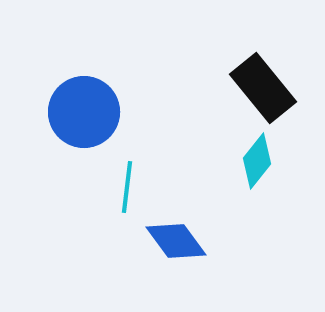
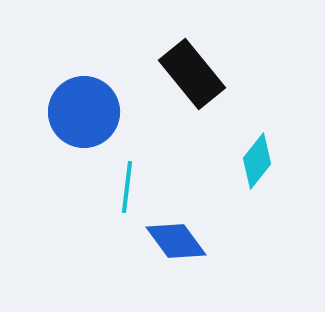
black rectangle: moved 71 px left, 14 px up
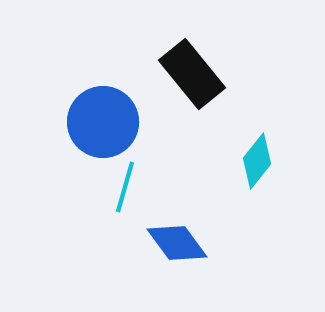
blue circle: moved 19 px right, 10 px down
cyan line: moved 2 px left; rotated 9 degrees clockwise
blue diamond: moved 1 px right, 2 px down
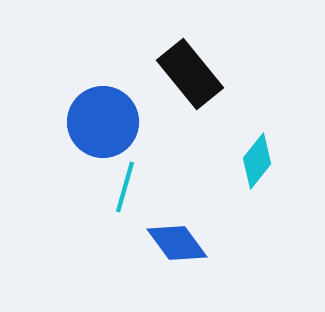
black rectangle: moved 2 px left
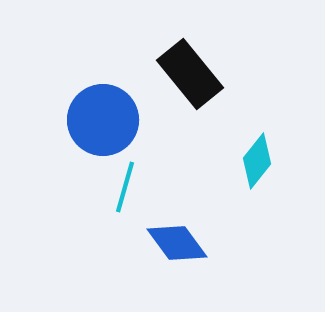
blue circle: moved 2 px up
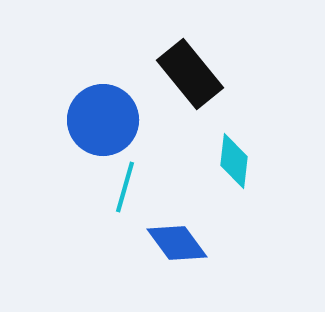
cyan diamond: moved 23 px left; rotated 32 degrees counterclockwise
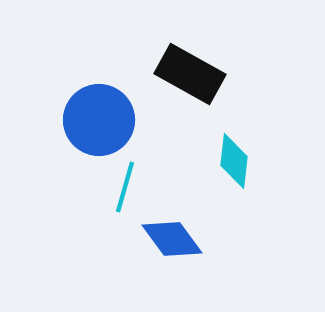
black rectangle: rotated 22 degrees counterclockwise
blue circle: moved 4 px left
blue diamond: moved 5 px left, 4 px up
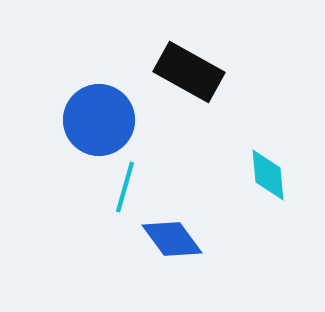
black rectangle: moved 1 px left, 2 px up
cyan diamond: moved 34 px right, 14 px down; rotated 12 degrees counterclockwise
